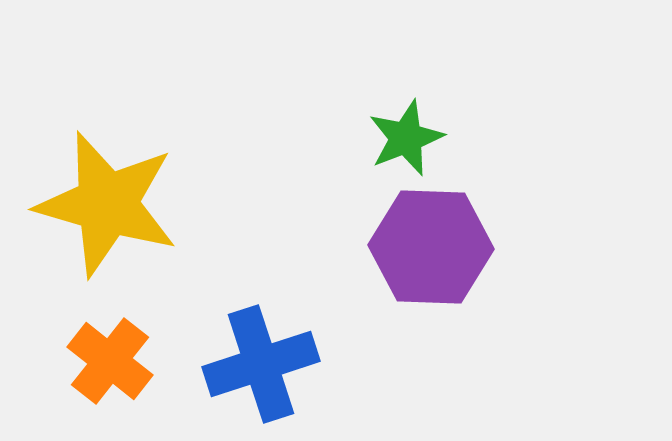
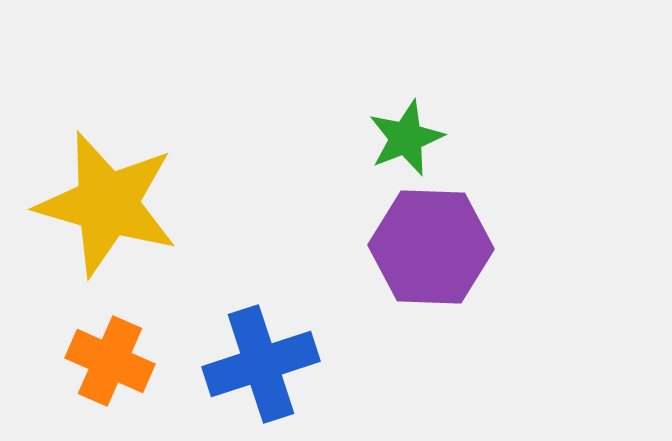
orange cross: rotated 14 degrees counterclockwise
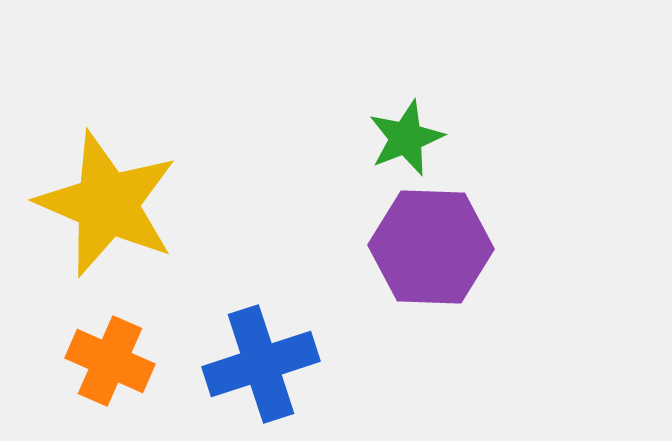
yellow star: rotated 7 degrees clockwise
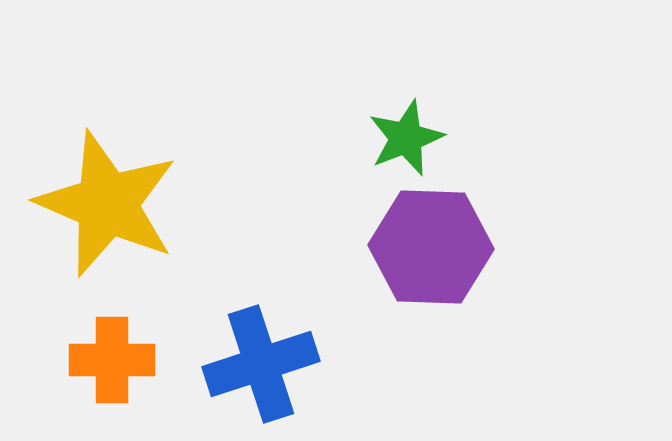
orange cross: moved 2 px right, 1 px up; rotated 24 degrees counterclockwise
